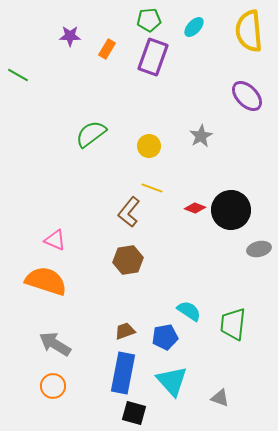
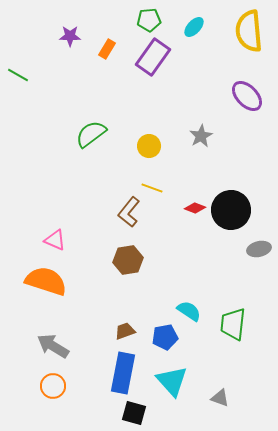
purple rectangle: rotated 15 degrees clockwise
gray arrow: moved 2 px left, 2 px down
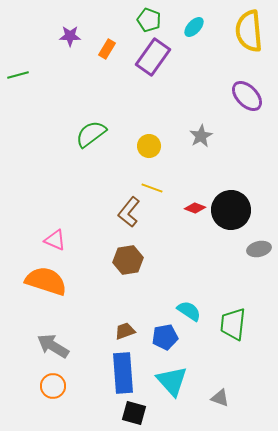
green pentagon: rotated 25 degrees clockwise
green line: rotated 45 degrees counterclockwise
blue rectangle: rotated 15 degrees counterclockwise
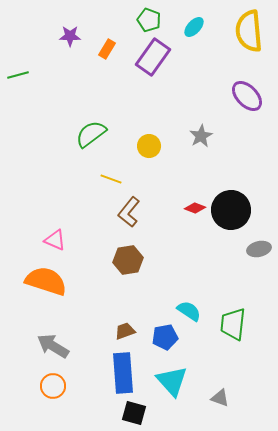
yellow line: moved 41 px left, 9 px up
